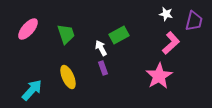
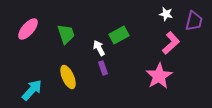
white arrow: moved 2 px left
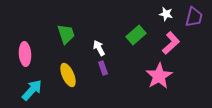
purple trapezoid: moved 4 px up
pink ellipse: moved 3 px left, 25 px down; rotated 45 degrees counterclockwise
green rectangle: moved 17 px right; rotated 12 degrees counterclockwise
yellow ellipse: moved 2 px up
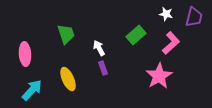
yellow ellipse: moved 4 px down
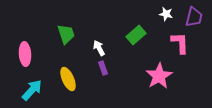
pink L-shape: moved 9 px right; rotated 50 degrees counterclockwise
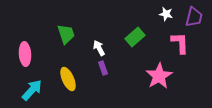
green rectangle: moved 1 px left, 2 px down
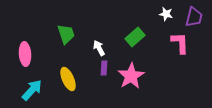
purple rectangle: moved 1 px right; rotated 24 degrees clockwise
pink star: moved 28 px left
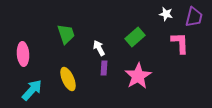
pink ellipse: moved 2 px left
pink star: moved 7 px right
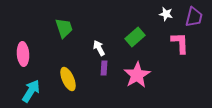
green trapezoid: moved 2 px left, 6 px up
pink star: moved 1 px left, 1 px up
cyan arrow: moved 1 px left, 1 px down; rotated 10 degrees counterclockwise
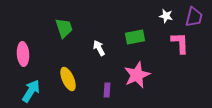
white star: moved 2 px down
green rectangle: rotated 30 degrees clockwise
purple rectangle: moved 3 px right, 22 px down
pink star: rotated 8 degrees clockwise
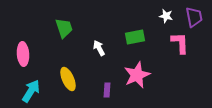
purple trapezoid: rotated 25 degrees counterclockwise
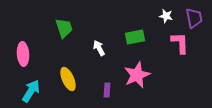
purple trapezoid: moved 1 px down
